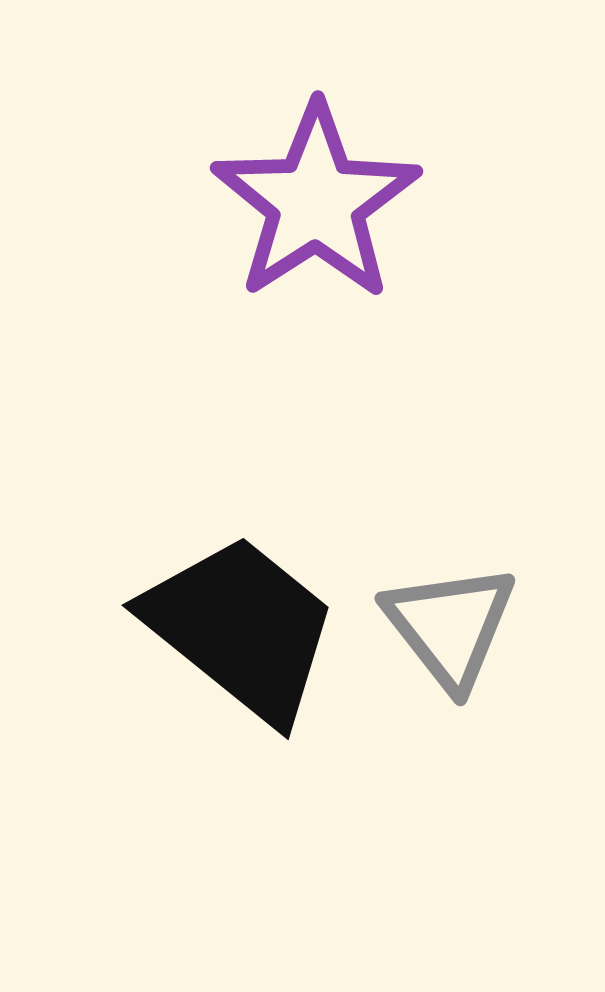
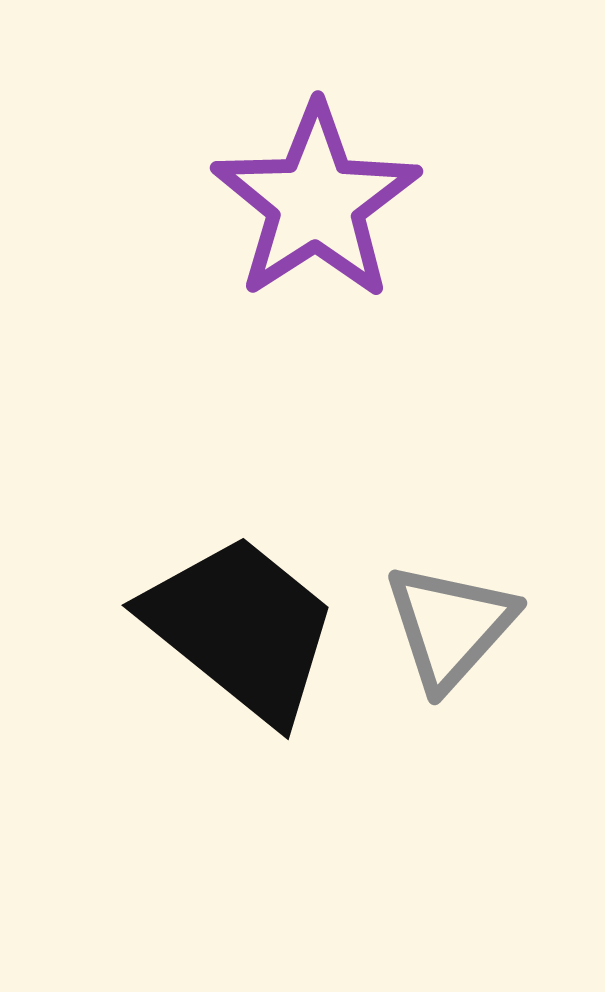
gray triangle: rotated 20 degrees clockwise
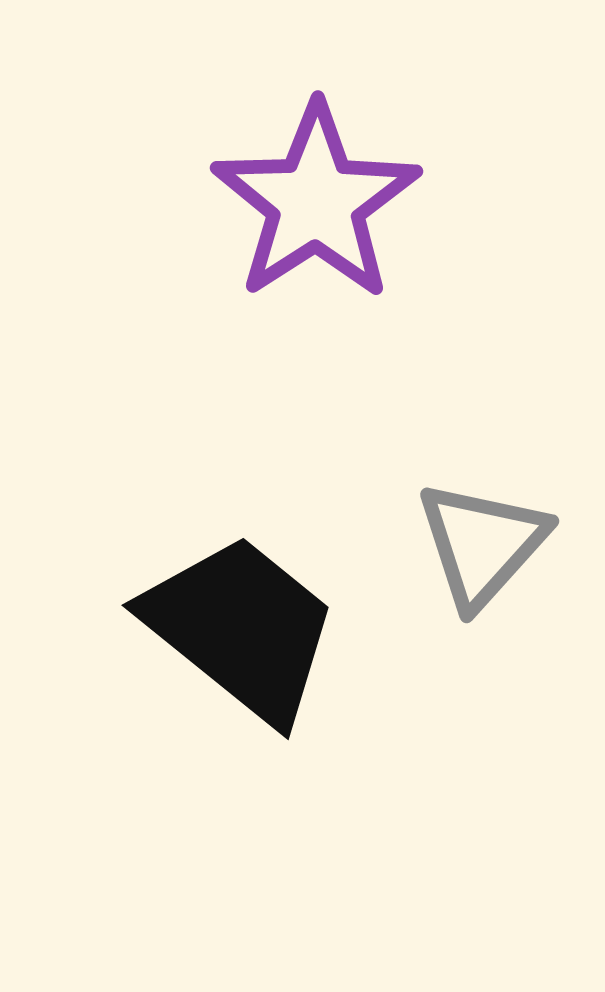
gray triangle: moved 32 px right, 82 px up
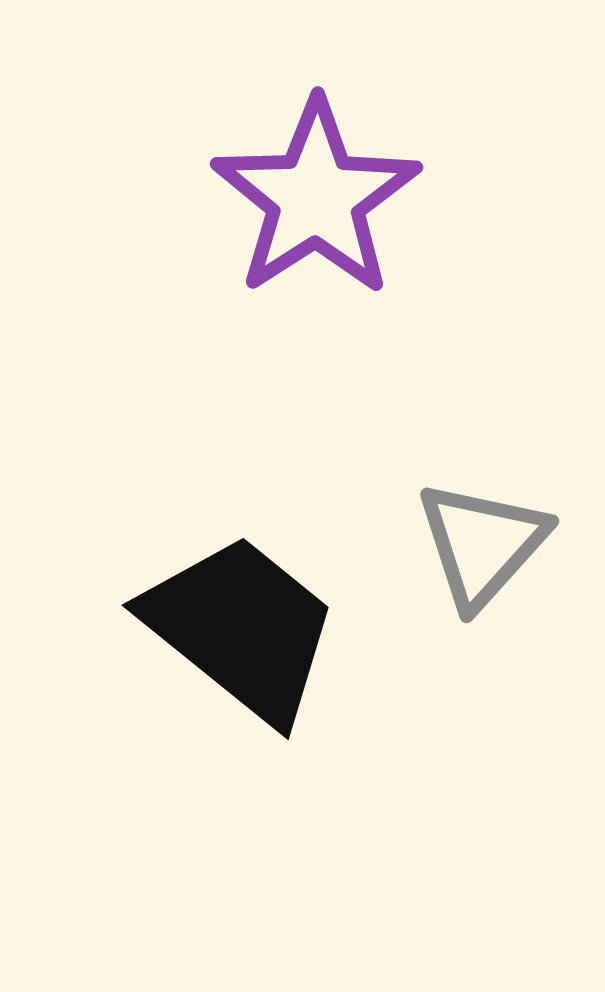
purple star: moved 4 px up
